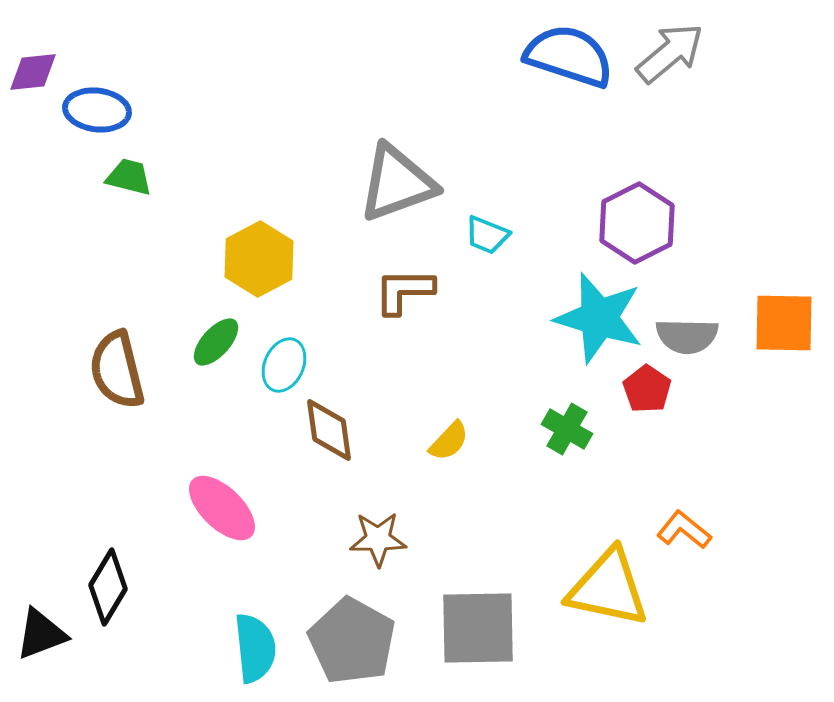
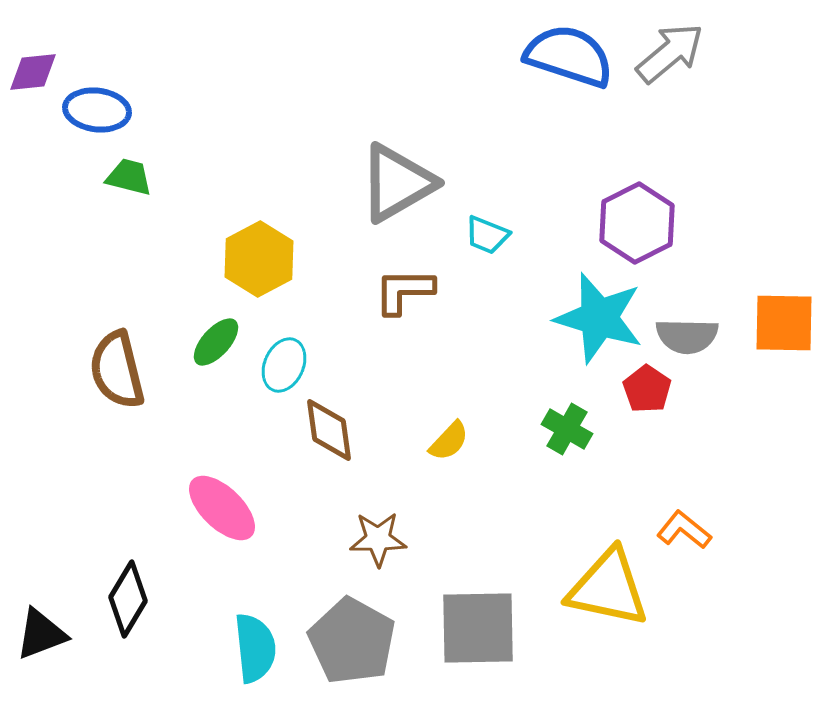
gray triangle: rotated 10 degrees counterclockwise
black diamond: moved 20 px right, 12 px down
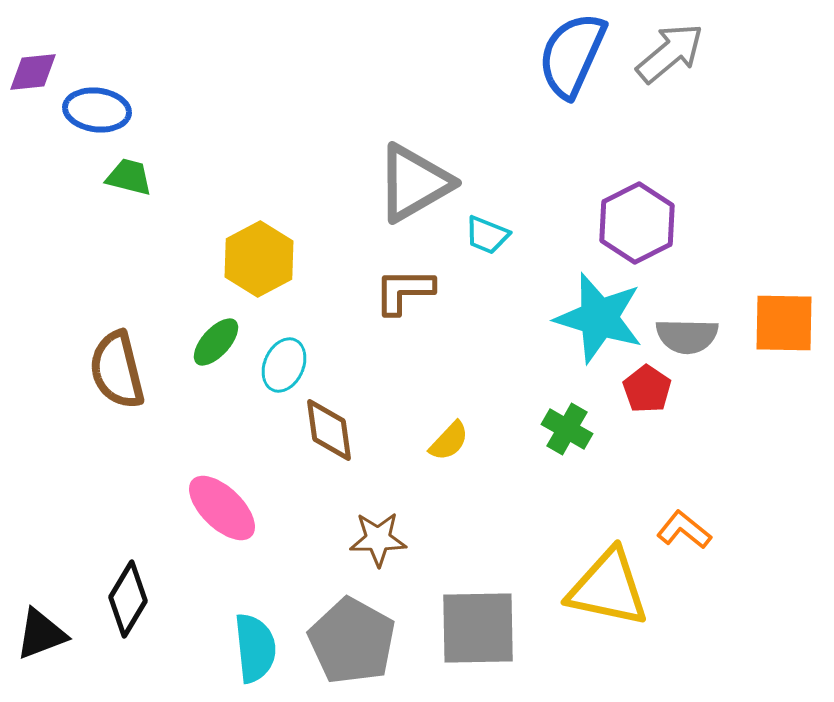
blue semicircle: moved 3 px right, 1 px up; rotated 84 degrees counterclockwise
gray triangle: moved 17 px right
